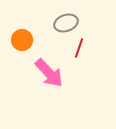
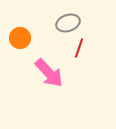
gray ellipse: moved 2 px right
orange circle: moved 2 px left, 2 px up
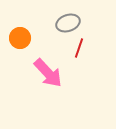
pink arrow: moved 1 px left
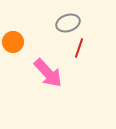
orange circle: moved 7 px left, 4 px down
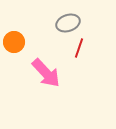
orange circle: moved 1 px right
pink arrow: moved 2 px left
